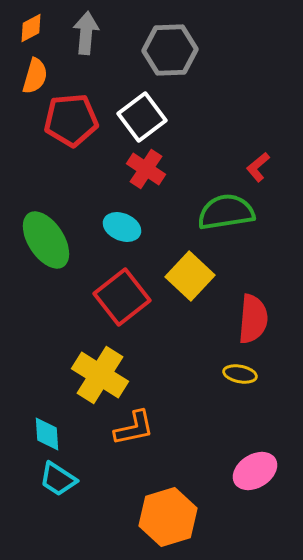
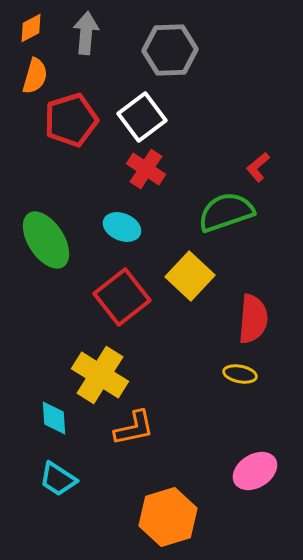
red pentagon: rotated 12 degrees counterclockwise
green semicircle: rotated 10 degrees counterclockwise
cyan diamond: moved 7 px right, 16 px up
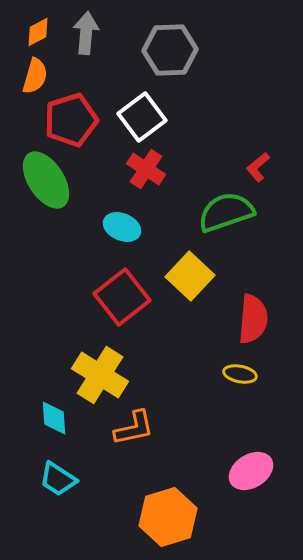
orange diamond: moved 7 px right, 4 px down
green ellipse: moved 60 px up
pink ellipse: moved 4 px left
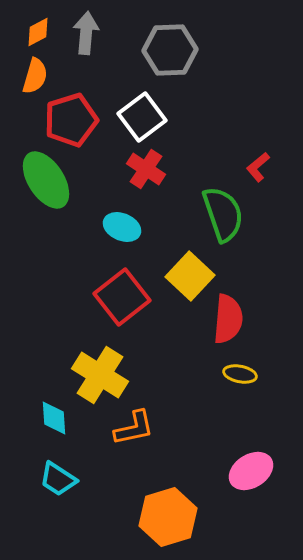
green semicircle: moved 3 px left, 2 px down; rotated 90 degrees clockwise
red semicircle: moved 25 px left
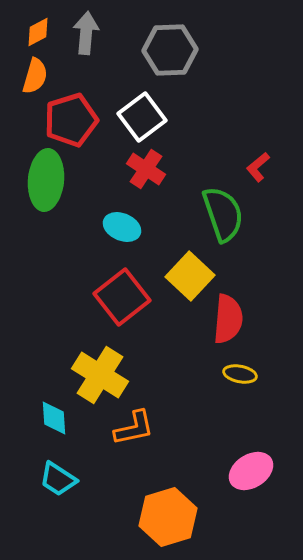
green ellipse: rotated 38 degrees clockwise
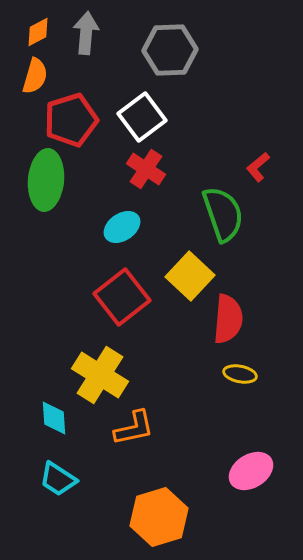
cyan ellipse: rotated 57 degrees counterclockwise
orange hexagon: moved 9 px left
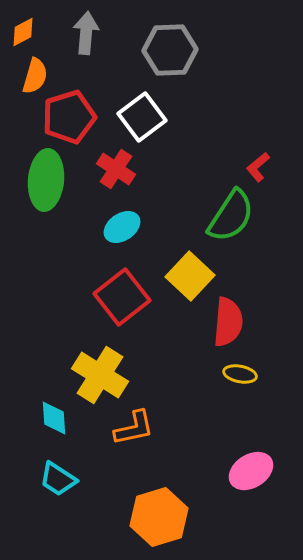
orange diamond: moved 15 px left
red pentagon: moved 2 px left, 3 px up
red cross: moved 30 px left
green semicircle: moved 8 px right, 2 px down; rotated 52 degrees clockwise
red semicircle: moved 3 px down
